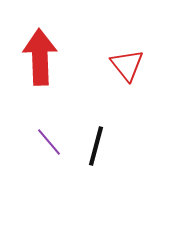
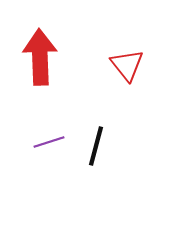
purple line: rotated 68 degrees counterclockwise
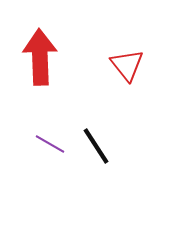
purple line: moved 1 px right, 2 px down; rotated 48 degrees clockwise
black line: rotated 48 degrees counterclockwise
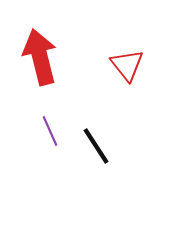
red arrow: rotated 12 degrees counterclockwise
purple line: moved 13 px up; rotated 36 degrees clockwise
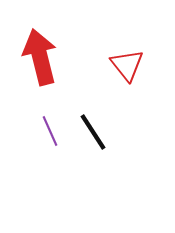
black line: moved 3 px left, 14 px up
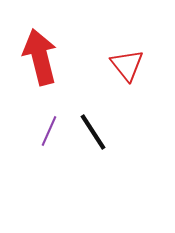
purple line: moved 1 px left; rotated 48 degrees clockwise
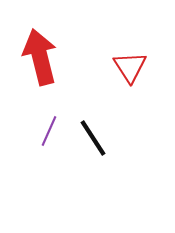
red triangle: moved 3 px right, 2 px down; rotated 6 degrees clockwise
black line: moved 6 px down
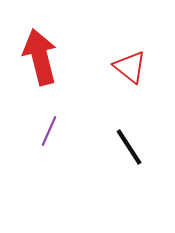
red triangle: rotated 18 degrees counterclockwise
black line: moved 36 px right, 9 px down
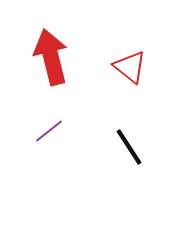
red arrow: moved 11 px right
purple line: rotated 28 degrees clockwise
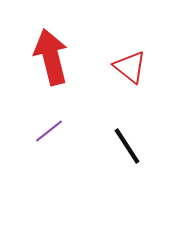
black line: moved 2 px left, 1 px up
